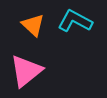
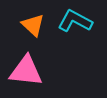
pink triangle: rotated 45 degrees clockwise
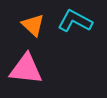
pink triangle: moved 2 px up
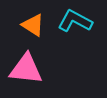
orange triangle: rotated 10 degrees counterclockwise
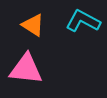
cyan L-shape: moved 8 px right
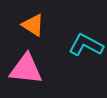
cyan L-shape: moved 3 px right, 24 px down
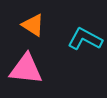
cyan L-shape: moved 1 px left, 6 px up
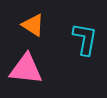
cyan L-shape: rotated 72 degrees clockwise
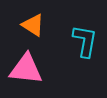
cyan L-shape: moved 2 px down
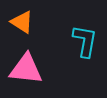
orange triangle: moved 11 px left, 3 px up
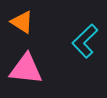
cyan L-shape: rotated 144 degrees counterclockwise
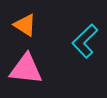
orange triangle: moved 3 px right, 3 px down
